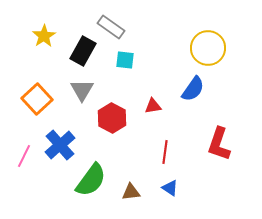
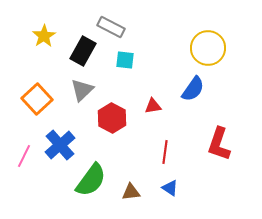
gray rectangle: rotated 8 degrees counterclockwise
gray triangle: rotated 15 degrees clockwise
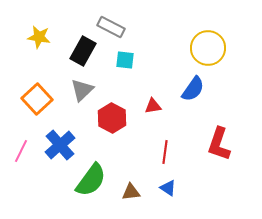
yellow star: moved 5 px left, 1 px down; rotated 30 degrees counterclockwise
pink line: moved 3 px left, 5 px up
blue triangle: moved 2 px left
